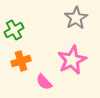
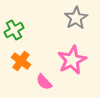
orange cross: rotated 36 degrees counterclockwise
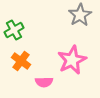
gray star: moved 4 px right, 3 px up
pink semicircle: rotated 48 degrees counterclockwise
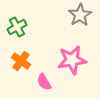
green cross: moved 3 px right, 3 px up
pink star: rotated 16 degrees clockwise
pink semicircle: rotated 60 degrees clockwise
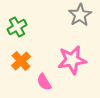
orange cross: rotated 12 degrees clockwise
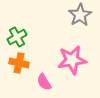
green cross: moved 10 px down
orange cross: moved 2 px left, 2 px down; rotated 36 degrees counterclockwise
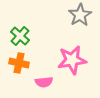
green cross: moved 3 px right, 1 px up; rotated 18 degrees counterclockwise
pink semicircle: rotated 66 degrees counterclockwise
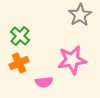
orange cross: rotated 36 degrees counterclockwise
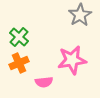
green cross: moved 1 px left, 1 px down
